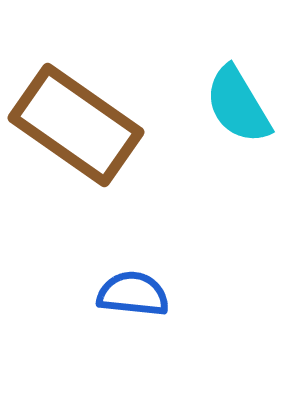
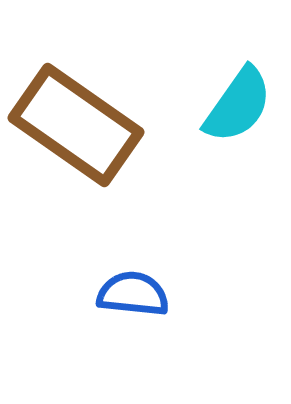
cyan semicircle: rotated 114 degrees counterclockwise
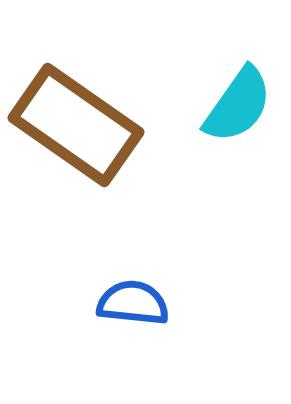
blue semicircle: moved 9 px down
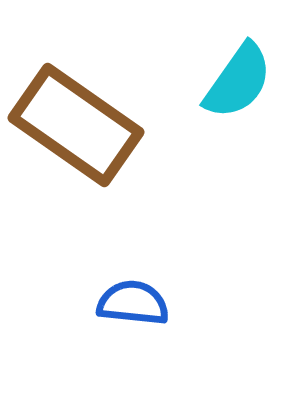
cyan semicircle: moved 24 px up
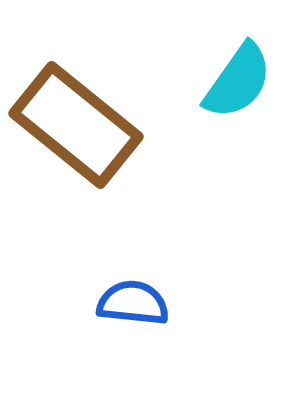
brown rectangle: rotated 4 degrees clockwise
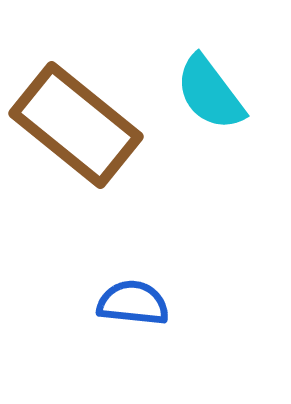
cyan semicircle: moved 28 px left, 12 px down; rotated 108 degrees clockwise
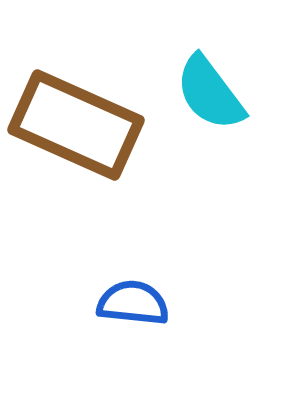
brown rectangle: rotated 15 degrees counterclockwise
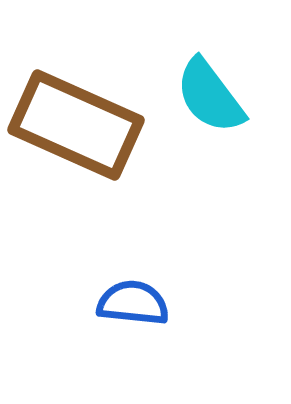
cyan semicircle: moved 3 px down
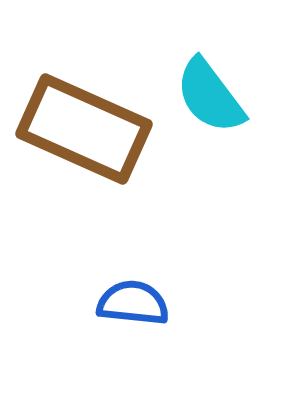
brown rectangle: moved 8 px right, 4 px down
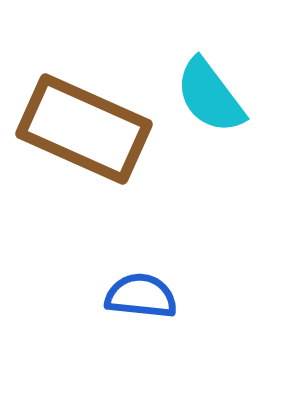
blue semicircle: moved 8 px right, 7 px up
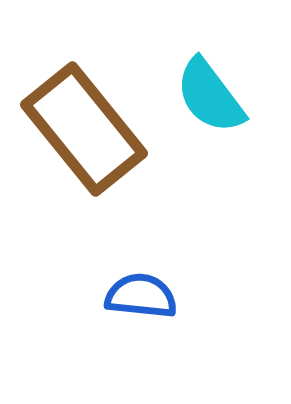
brown rectangle: rotated 27 degrees clockwise
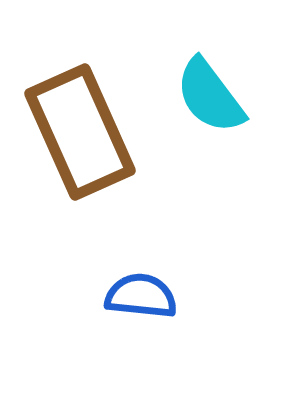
brown rectangle: moved 4 px left, 3 px down; rotated 15 degrees clockwise
